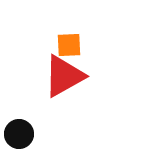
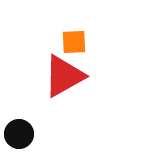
orange square: moved 5 px right, 3 px up
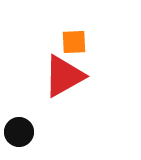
black circle: moved 2 px up
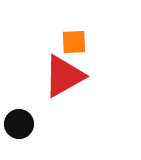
black circle: moved 8 px up
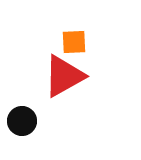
black circle: moved 3 px right, 3 px up
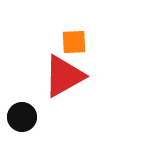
black circle: moved 4 px up
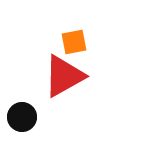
orange square: rotated 8 degrees counterclockwise
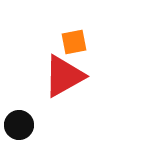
black circle: moved 3 px left, 8 px down
